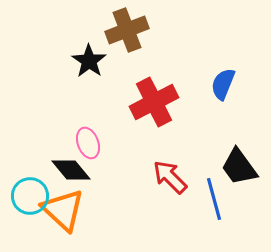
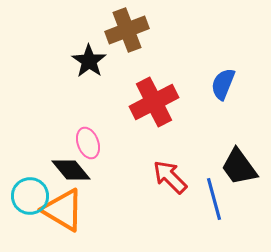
orange triangle: rotated 12 degrees counterclockwise
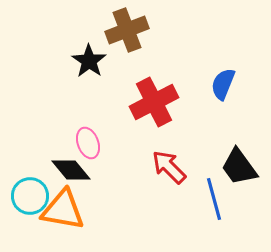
red arrow: moved 1 px left, 10 px up
orange triangle: rotated 21 degrees counterclockwise
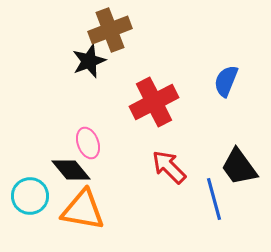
brown cross: moved 17 px left
black star: rotated 16 degrees clockwise
blue semicircle: moved 3 px right, 3 px up
orange triangle: moved 20 px right
